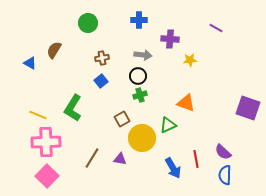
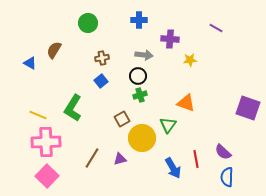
gray arrow: moved 1 px right
green triangle: rotated 30 degrees counterclockwise
purple triangle: rotated 24 degrees counterclockwise
blue semicircle: moved 2 px right, 2 px down
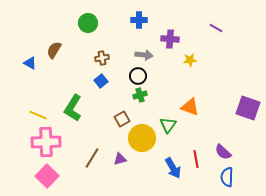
orange triangle: moved 4 px right, 4 px down
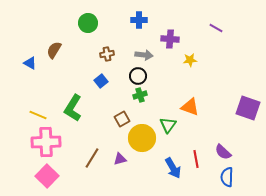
brown cross: moved 5 px right, 4 px up
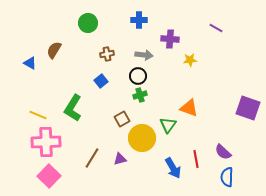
orange triangle: moved 1 px left, 1 px down
pink square: moved 2 px right
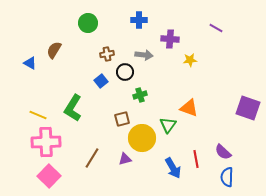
black circle: moved 13 px left, 4 px up
brown square: rotated 14 degrees clockwise
purple triangle: moved 5 px right
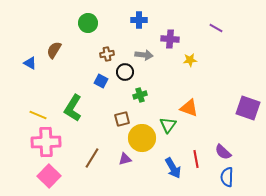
blue square: rotated 24 degrees counterclockwise
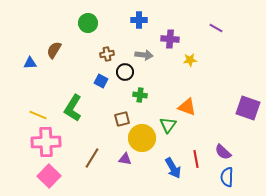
blue triangle: rotated 32 degrees counterclockwise
green cross: rotated 24 degrees clockwise
orange triangle: moved 2 px left, 1 px up
purple triangle: rotated 24 degrees clockwise
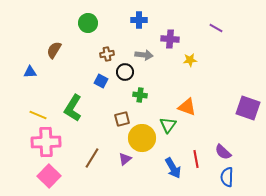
blue triangle: moved 9 px down
purple triangle: rotated 48 degrees counterclockwise
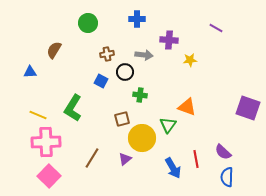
blue cross: moved 2 px left, 1 px up
purple cross: moved 1 px left, 1 px down
